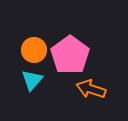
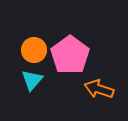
orange arrow: moved 8 px right
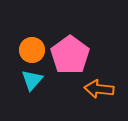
orange circle: moved 2 px left
orange arrow: rotated 12 degrees counterclockwise
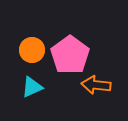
cyan triangle: moved 7 px down; rotated 25 degrees clockwise
orange arrow: moved 3 px left, 4 px up
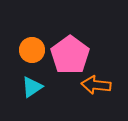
cyan triangle: rotated 10 degrees counterclockwise
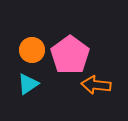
cyan triangle: moved 4 px left, 3 px up
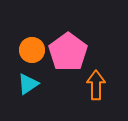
pink pentagon: moved 2 px left, 3 px up
orange arrow: rotated 84 degrees clockwise
